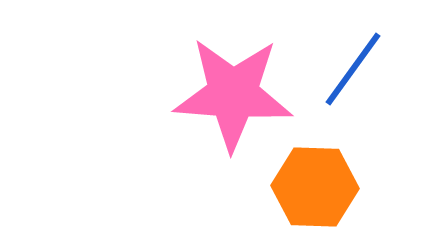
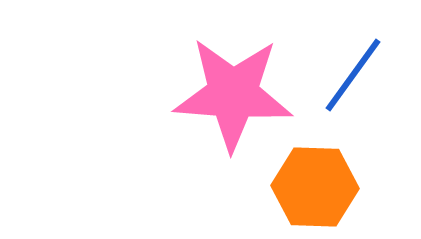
blue line: moved 6 px down
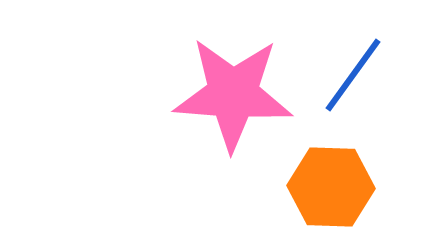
orange hexagon: moved 16 px right
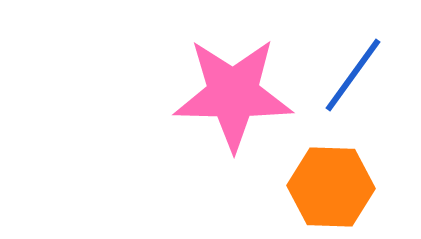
pink star: rotated 3 degrees counterclockwise
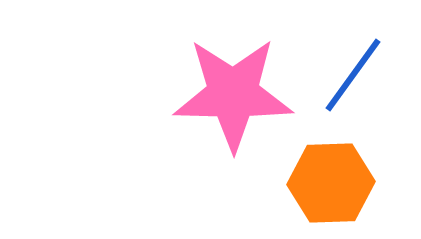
orange hexagon: moved 4 px up; rotated 4 degrees counterclockwise
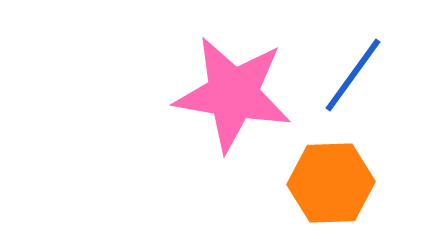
pink star: rotated 9 degrees clockwise
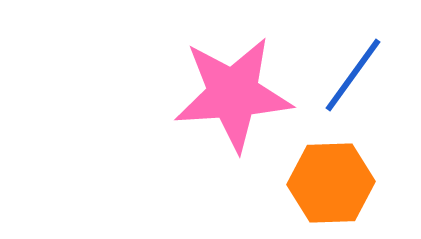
pink star: rotated 14 degrees counterclockwise
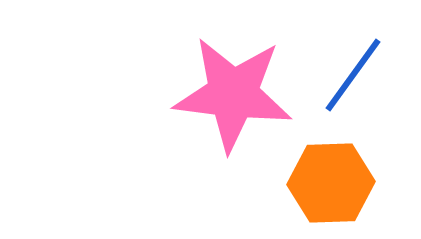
pink star: rotated 11 degrees clockwise
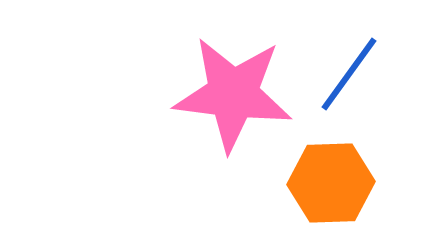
blue line: moved 4 px left, 1 px up
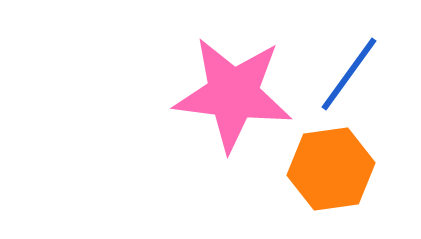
orange hexagon: moved 14 px up; rotated 6 degrees counterclockwise
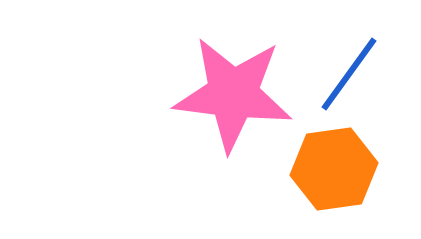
orange hexagon: moved 3 px right
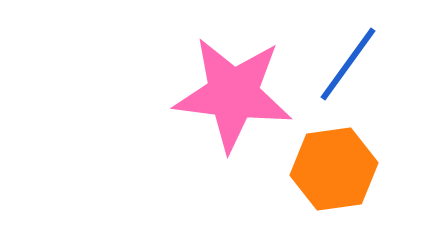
blue line: moved 1 px left, 10 px up
